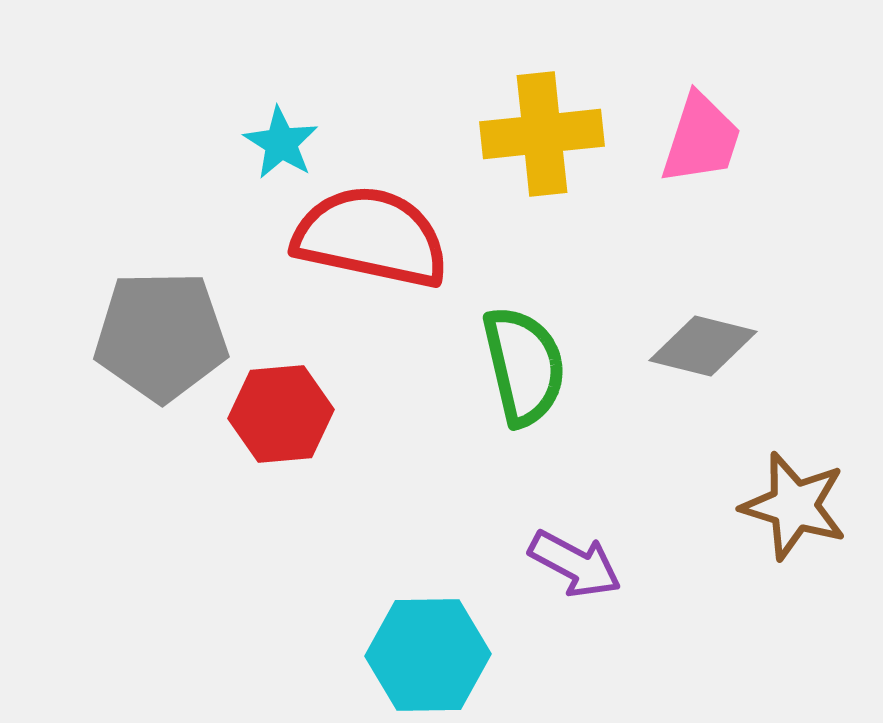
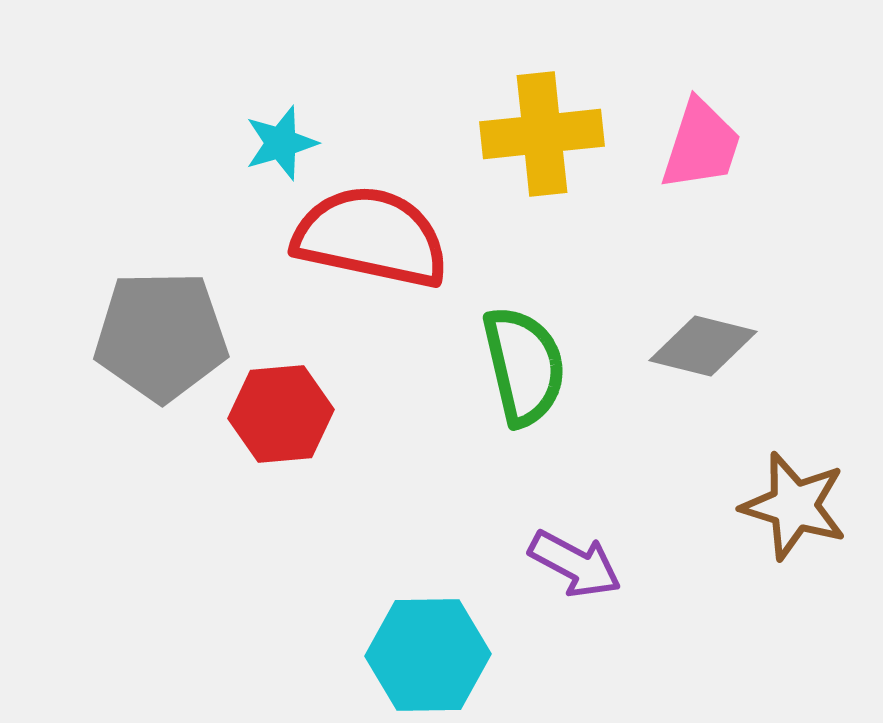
pink trapezoid: moved 6 px down
cyan star: rotated 24 degrees clockwise
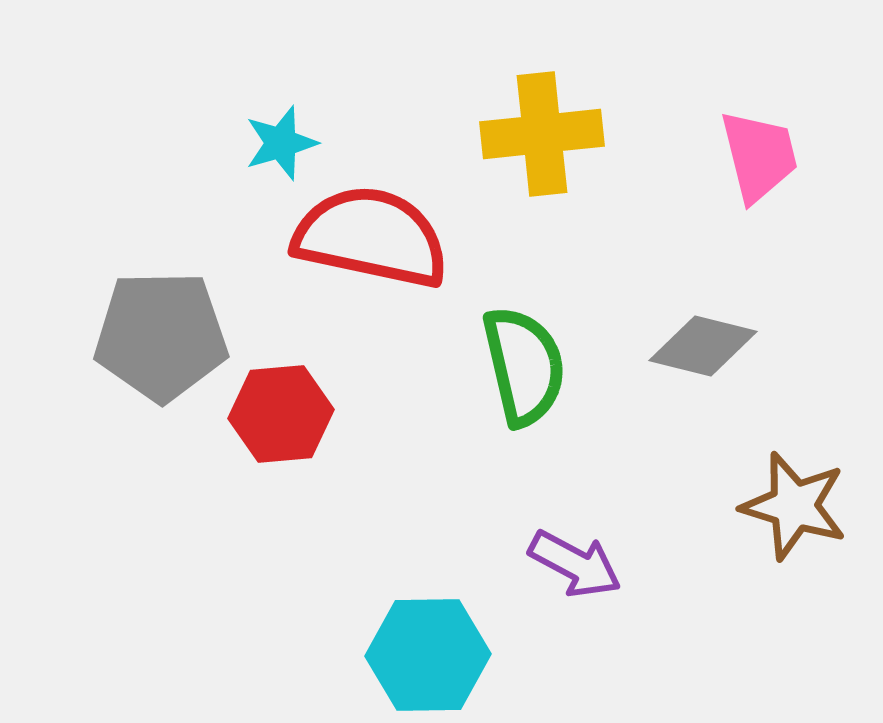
pink trapezoid: moved 58 px right, 11 px down; rotated 32 degrees counterclockwise
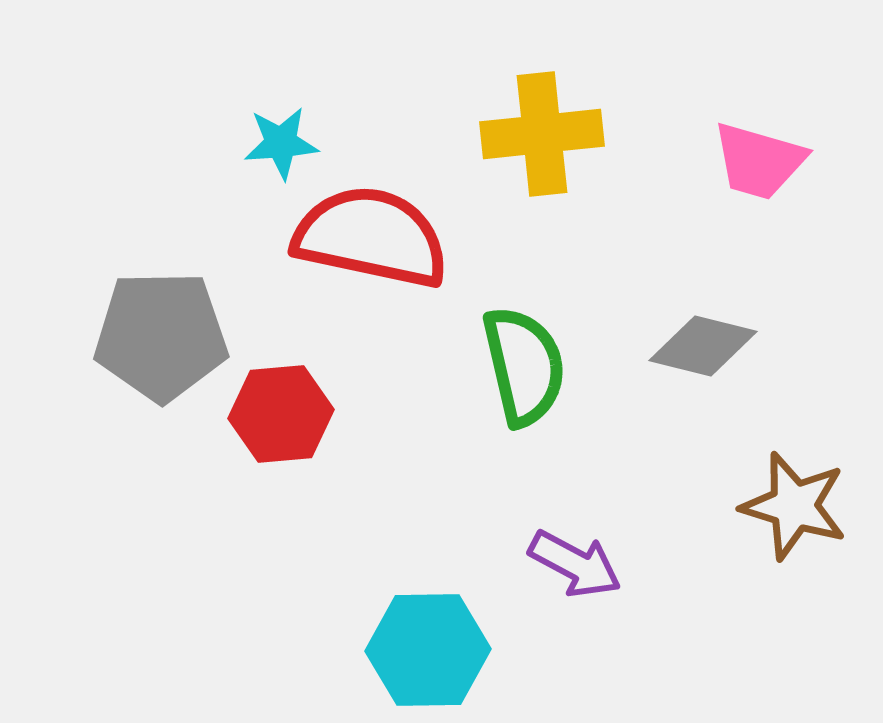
cyan star: rotated 12 degrees clockwise
pink trapezoid: moved 5 px down; rotated 120 degrees clockwise
cyan hexagon: moved 5 px up
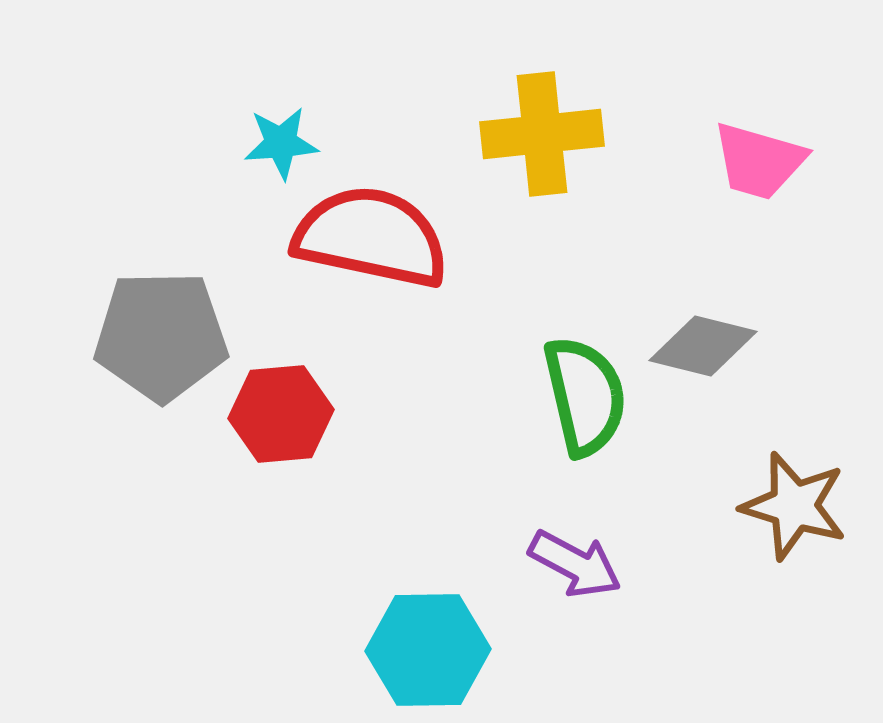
green semicircle: moved 61 px right, 30 px down
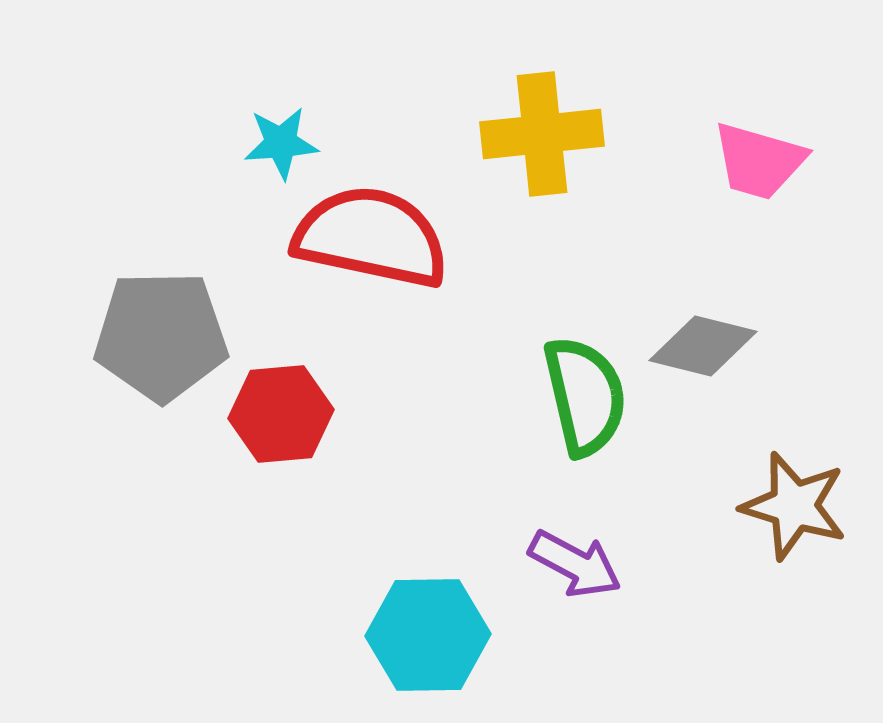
cyan hexagon: moved 15 px up
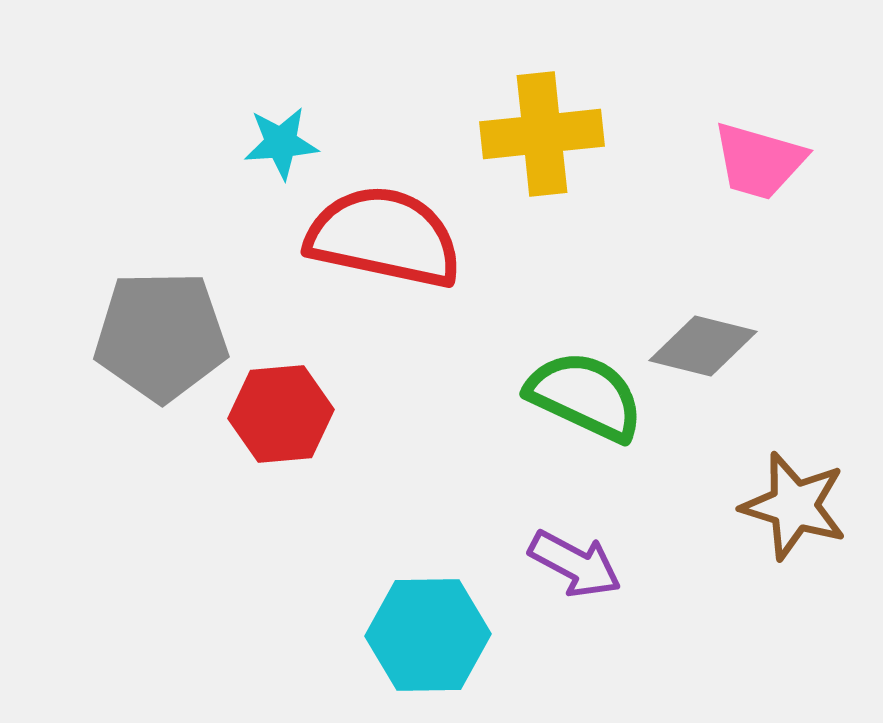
red semicircle: moved 13 px right
green semicircle: rotated 52 degrees counterclockwise
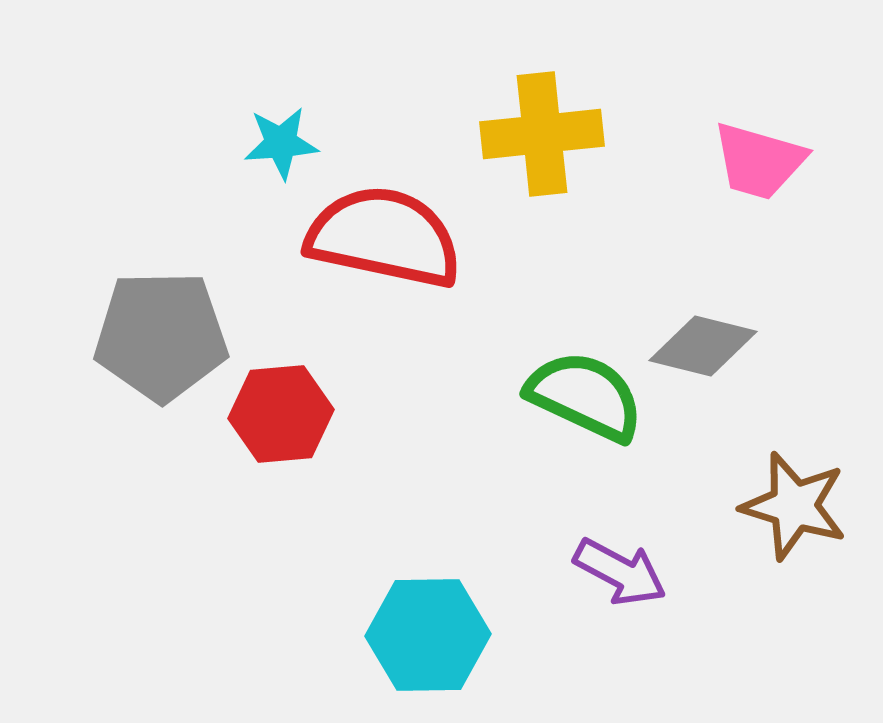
purple arrow: moved 45 px right, 8 px down
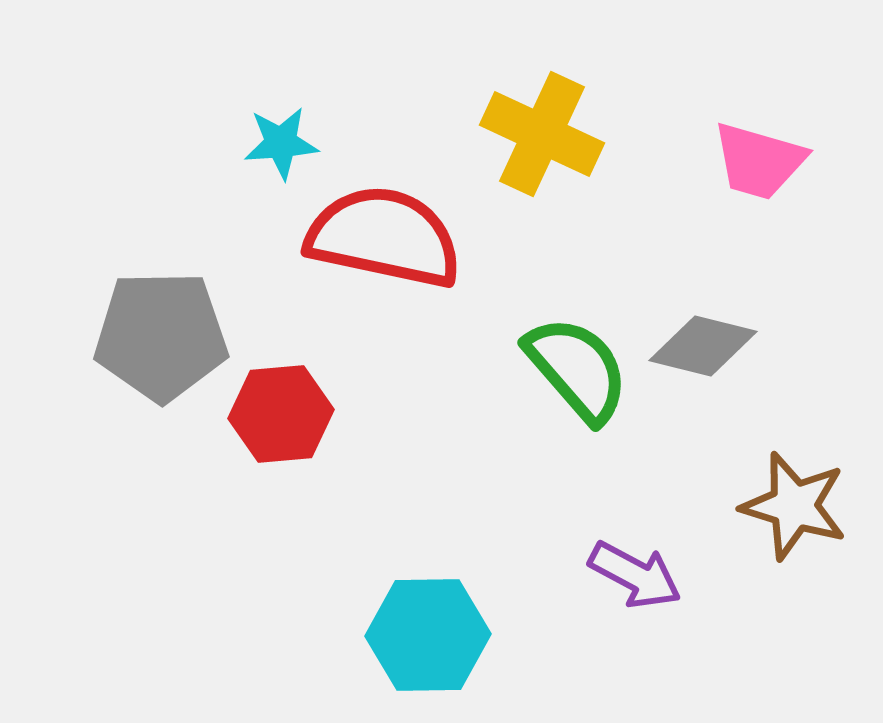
yellow cross: rotated 31 degrees clockwise
green semicircle: moved 8 px left, 27 px up; rotated 24 degrees clockwise
purple arrow: moved 15 px right, 3 px down
